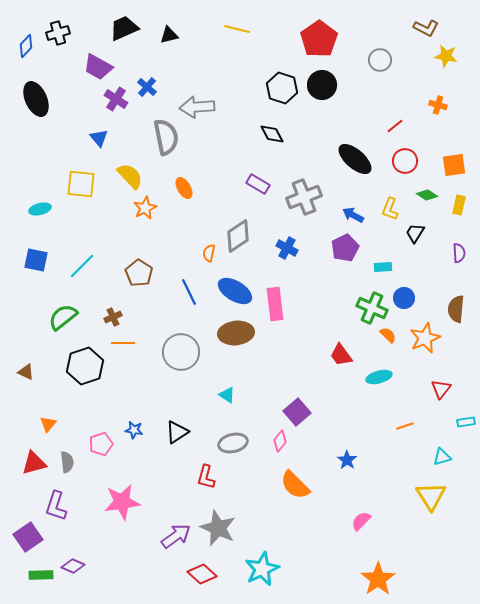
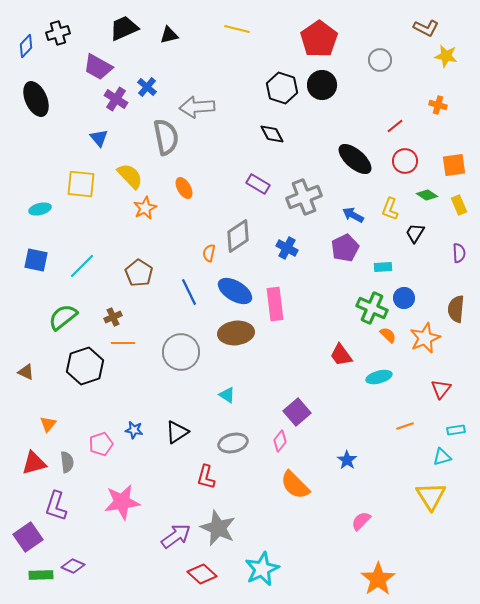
yellow rectangle at (459, 205): rotated 36 degrees counterclockwise
cyan rectangle at (466, 422): moved 10 px left, 8 px down
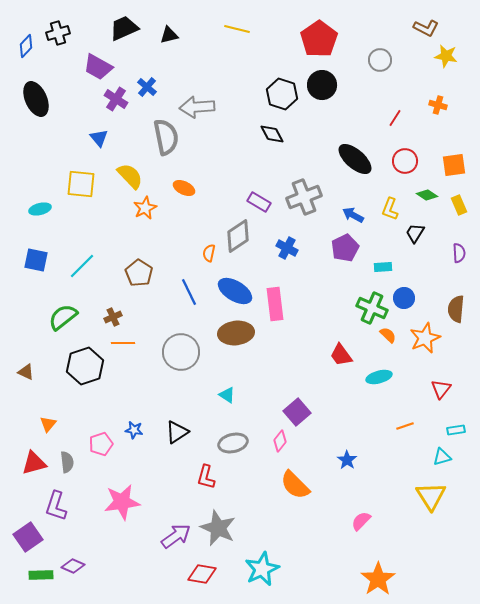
black hexagon at (282, 88): moved 6 px down
red line at (395, 126): moved 8 px up; rotated 18 degrees counterclockwise
purple rectangle at (258, 184): moved 1 px right, 18 px down
orange ellipse at (184, 188): rotated 35 degrees counterclockwise
red diamond at (202, 574): rotated 32 degrees counterclockwise
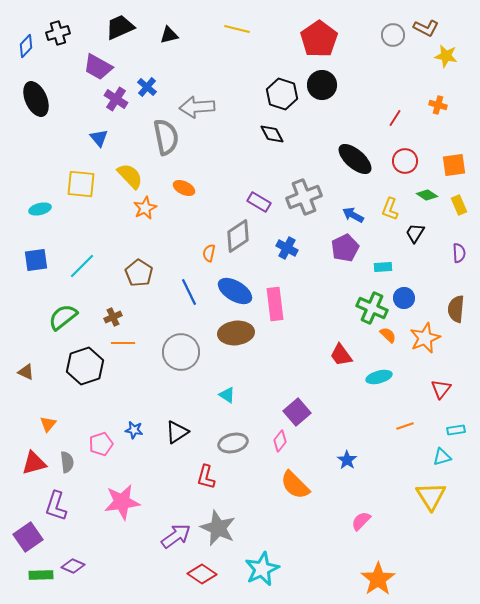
black trapezoid at (124, 28): moved 4 px left, 1 px up
gray circle at (380, 60): moved 13 px right, 25 px up
blue square at (36, 260): rotated 20 degrees counterclockwise
red diamond at (202, 574): rotated 24 degrees clockwise
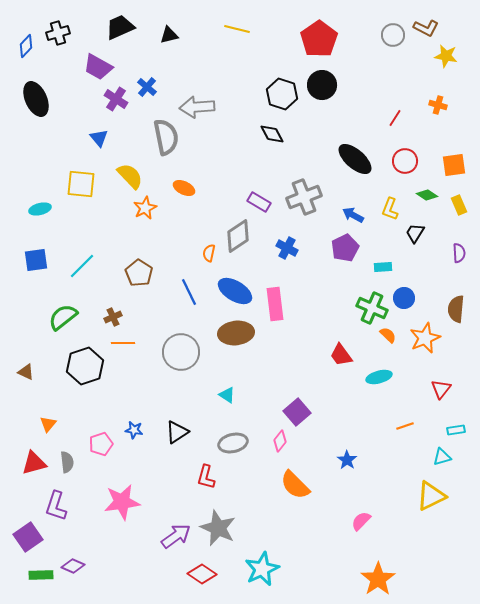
yellow triangle at (431, 496): rotated 36 degrees clockwise
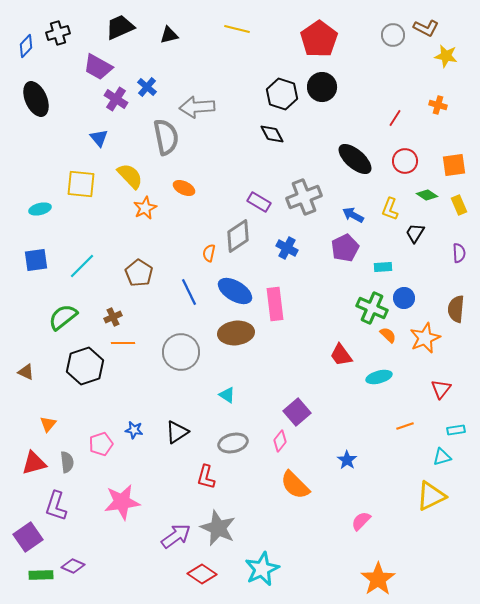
black circle at (322, 85): moved 2 px down
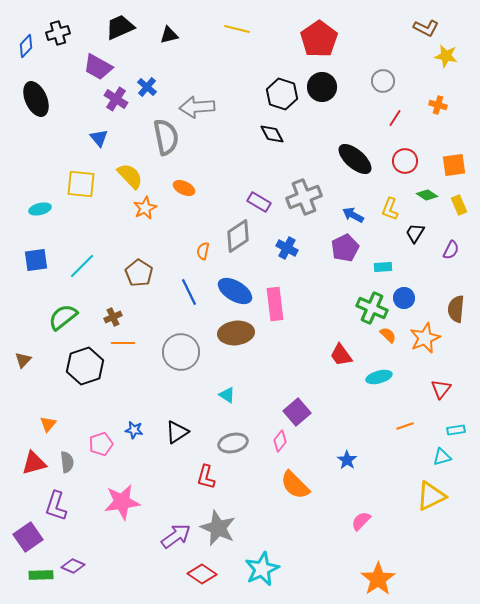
gray circle at (393, 35): moved 10 px left, 46 px down
orange semicircle at (209, 253): moved 6 px left, 2 px up
purple semicircle at (459, 253): moved 8 px left, 3 px up; rotated 30 degrees clockwise
brown triangle at (26, 372): moved 3 px left, 12 px up; rotated 48 degrees clockwise
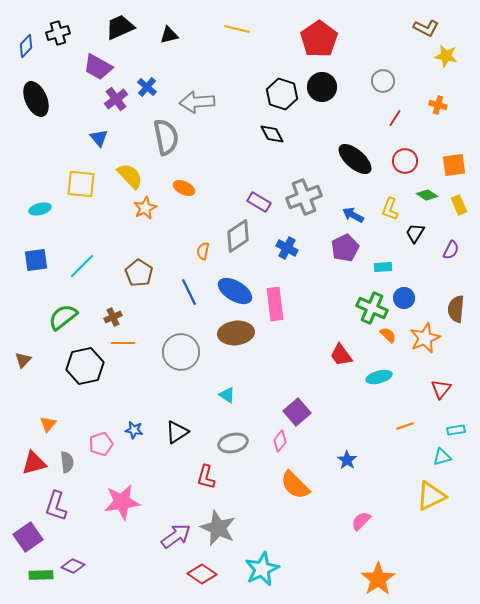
purple cross at (116, 99): rotated 20 degrees clockwise
gray arrow at (197, 107): moved 5 px up
black hexagon at (85, 366): rotated 6 degrees clockwise
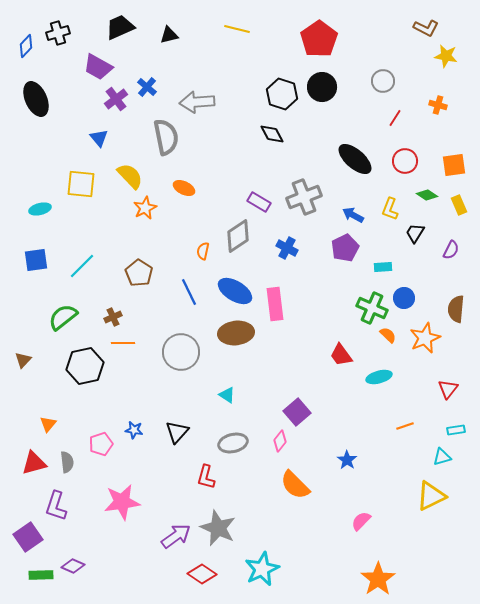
red triangle at (441, 389): moved 7 px right
black triangle at (177, 432): rotated 15 degrees counterclockwise
